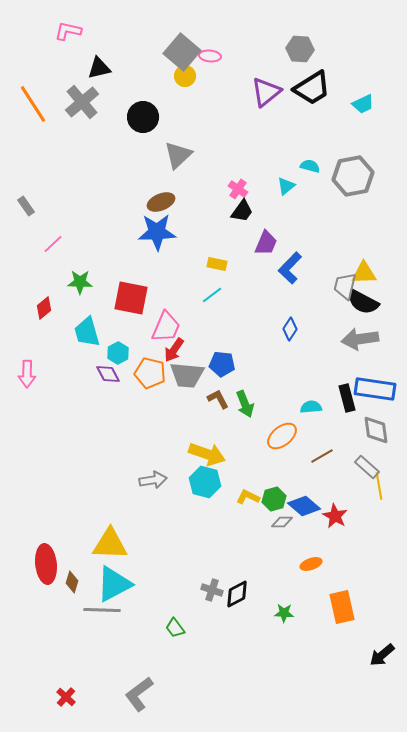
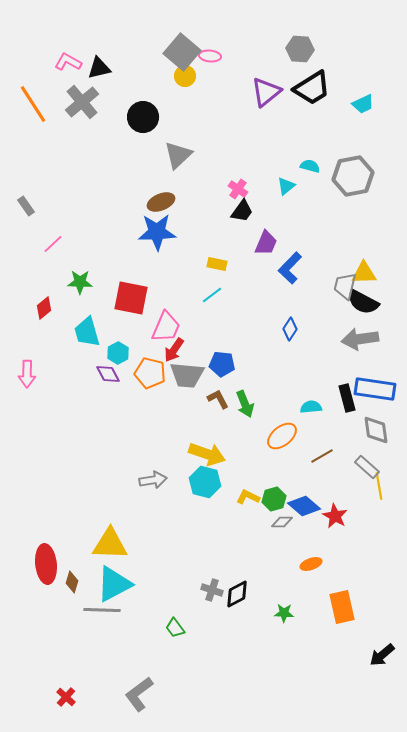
pink L-shape at (68, 31): moved 31 px down; rotated 16 degrees clockwise
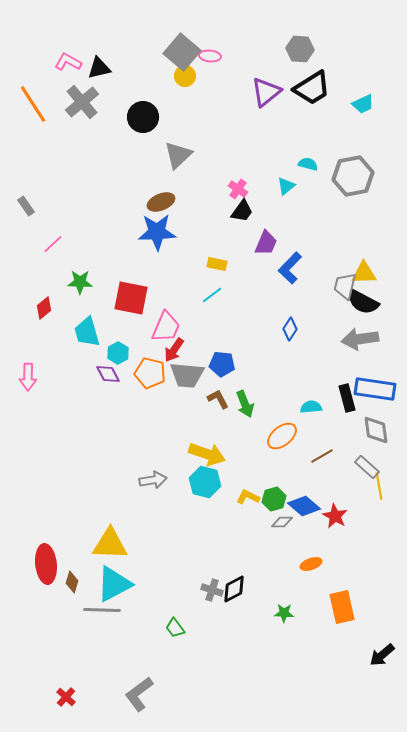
cyan semicircle at (310, 166): moved 2 px left, 2 px up
pink arrow at (27, 374): moved 1 px right, 3 px down
black diamond at (237, 594): moved 3 px left, 5 px up
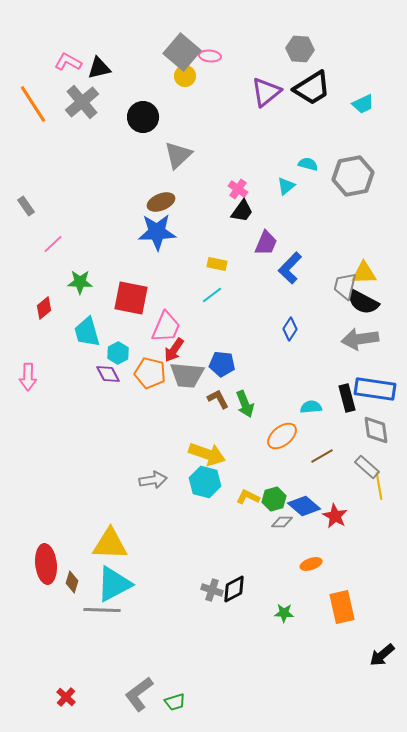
green trapezoid at (175, 628): moved 74 px down; rotated 70 degrees counterclockwise
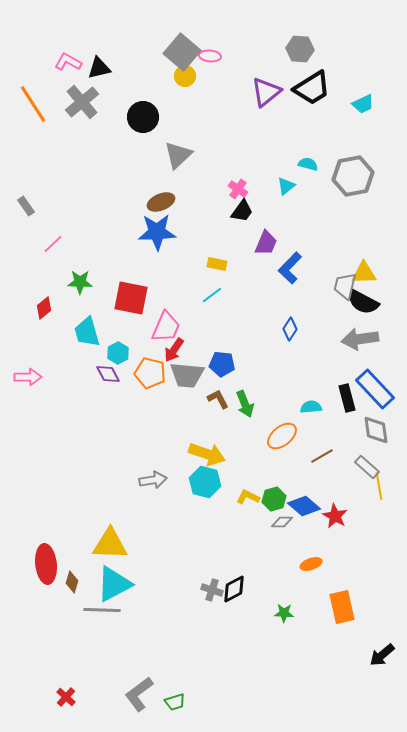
pink arrow at (28, 377): rotated 92 degrees counterclockwise
blue rectangle at (375, 389): rotated 39 degrees clockwise
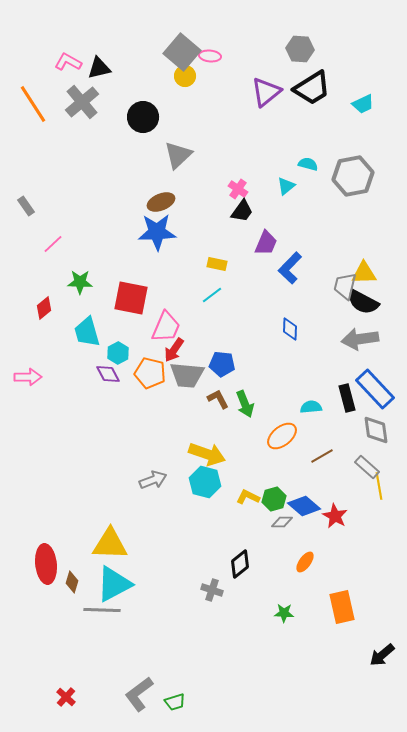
blue diamond at (290, 329): rotated 30 degrees counterclockwise
gray arrow at (153, 480): rotated 12 degrees counterclockwise
orange ellipse at (311, 564): moved 6 px left, 2 px up; rotated 35 degrees counterclockwise
black diamond at (234, 589): moved 6 px right, 25 px up; rotated 12 degrees counterclockwise
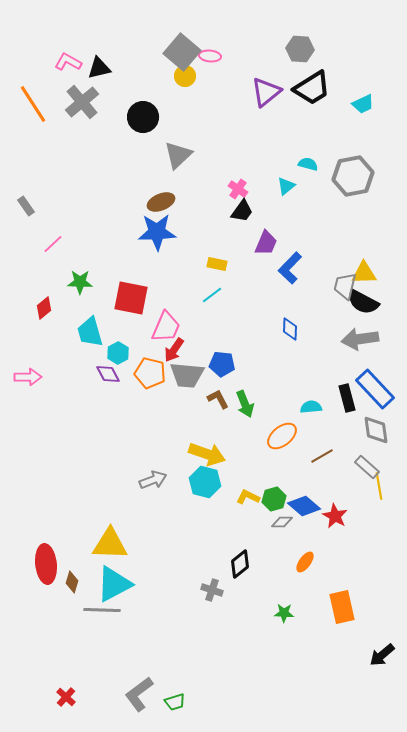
cyan trapezoid at (87, 332): moved 3 px right
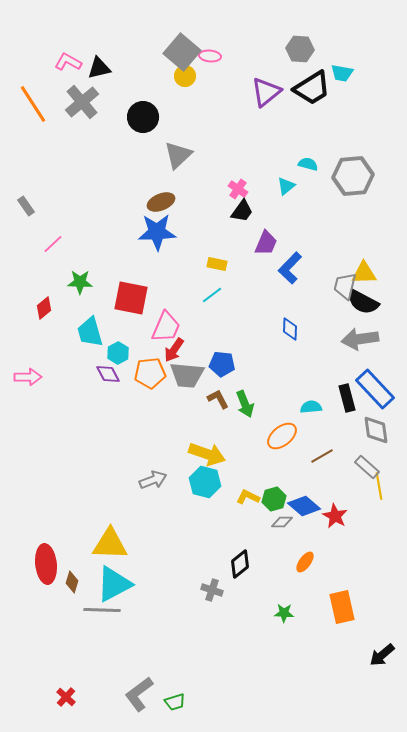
cyan trapezoid at (363, 104): moved 21 px left, 31 px up; rotated 35 degrees clockwise
gray hexagon at (353, 176): rotated 6 degrees clockwise
orange pentagon at (150, 373): rotated 20 degrees counterclockwise
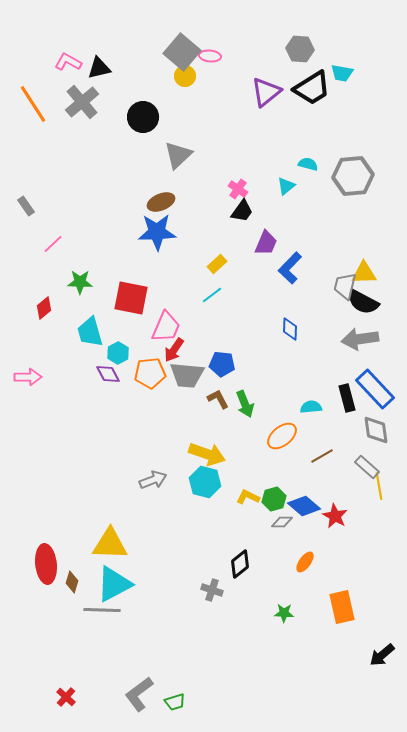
yellow rectangle at (217, 264): rotated 54 degrees counterclockwise
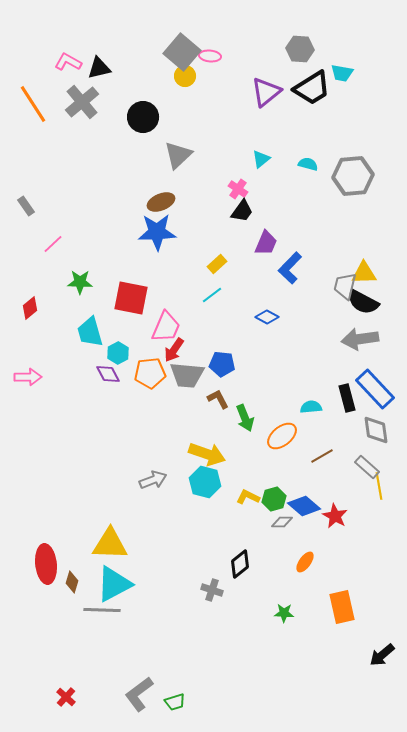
cyan triangle at (286, 186): moved 25 px left, 27 px up
red diamond at (44, 308): moved 14 px left
blue diamond at (290, 329): moved 23 px left, 12 px up; rotated 65 degrees counterclockwise
green arrow at (245, 404): moved 14 px down
